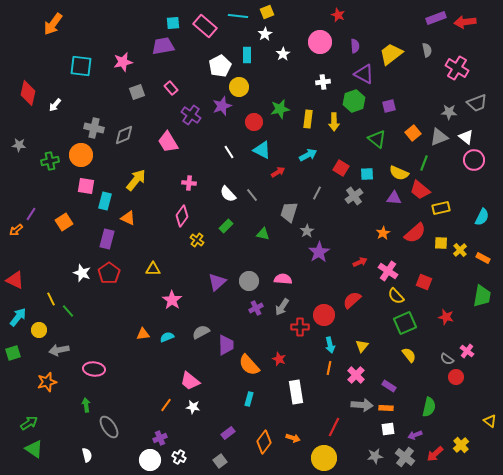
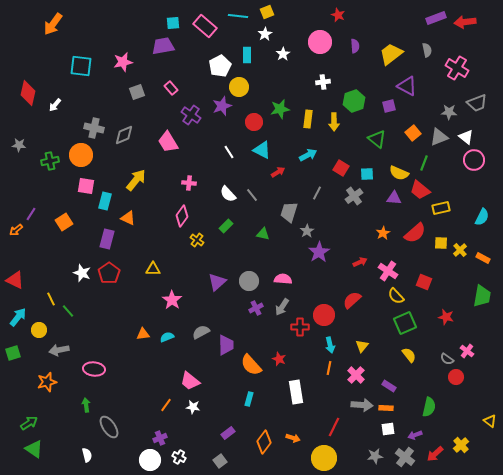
purple triangle at (364, 74): moved 43 px right, 12 px down
orange semicircle at (249, 365): moved 2 px right
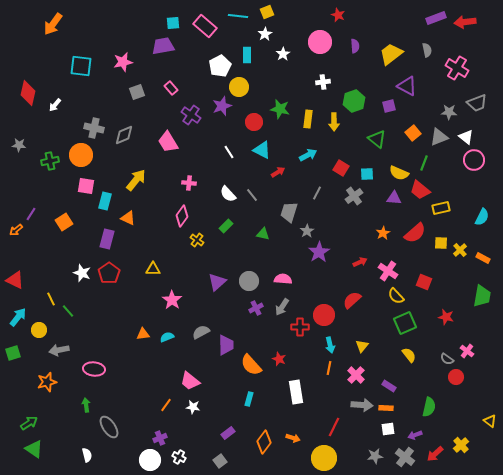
green star at (280, 109): rotated 24 degrees clockwise
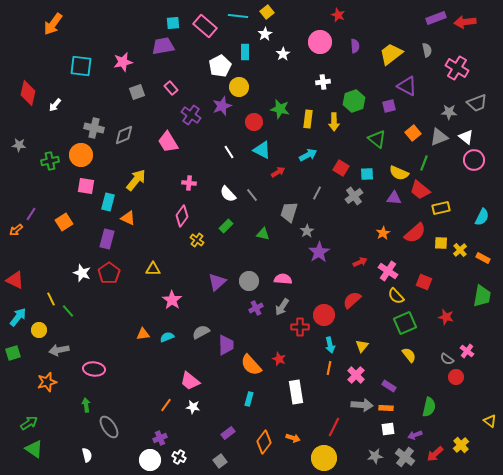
yellow square at (267, 12): rotated 16 degrees counterclockwise
cyan rectangle at (247, 55): moved 2 px left, 3 px up
cyan rectangle at (105, 201): moved 3 px right, 1 px down
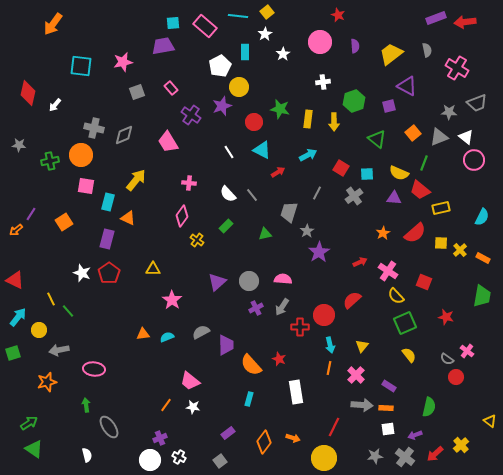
green triangle at (263, 234): moved 2 px right; rotated 24 degrees counterclockwise
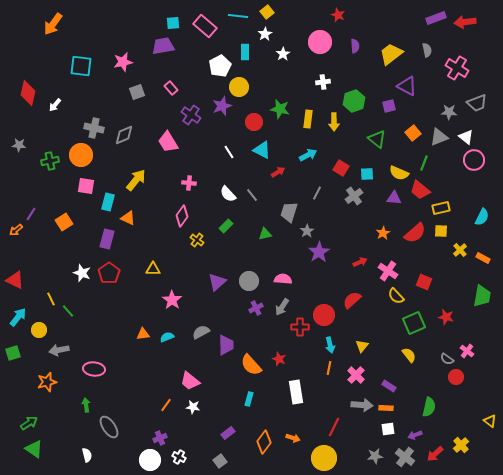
yellow square at (441, 243): moved 12 px up
green square at (405, 323): moved 9 px right
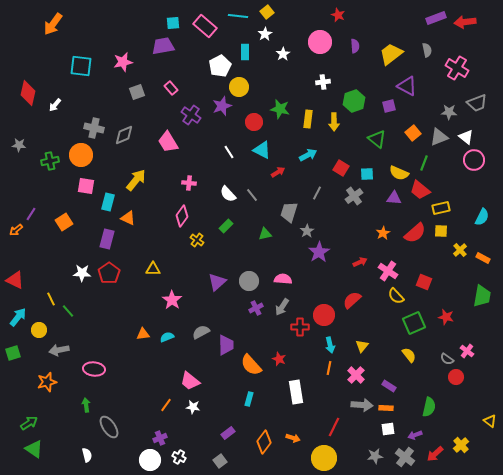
white star at (82, 273): rotated 18 degrees counterclockwise
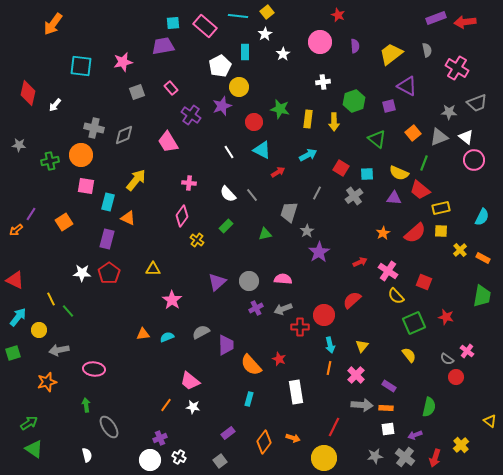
gray arrow at (282, 307): moved 1 px right, 2 px down; rotated 36 degrees clockwise
red arrow at (435, 454): moved 4 px down; rotated 30 degrees counterclockwise
